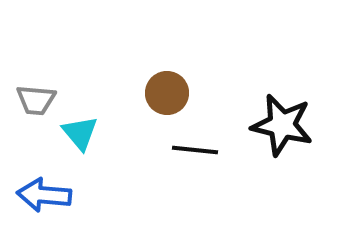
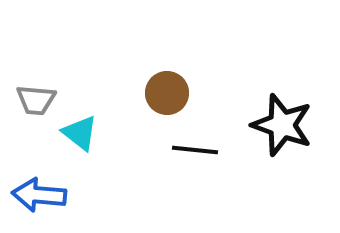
black star: rotated 6 degrees clockwise
cyan triangle: rotated 12 degrees counterclockwise
blue arrow: moved 5 px left
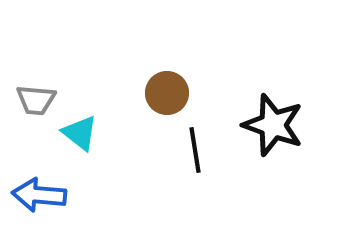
black star: moved 9 px left
black line: rotated 75 degrees clockwise
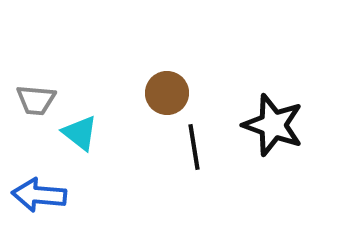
black line: moved 1 px left, 3 px up
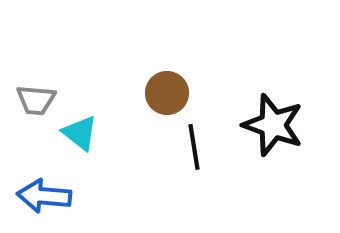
blue arrow: moved 5 px right, 1 px down
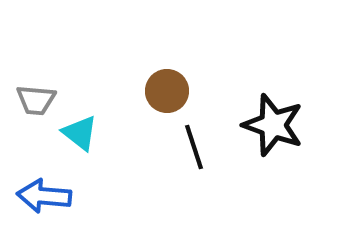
brown circle: moved 2 px up
black line: rotated 9 degrees counterclockwise
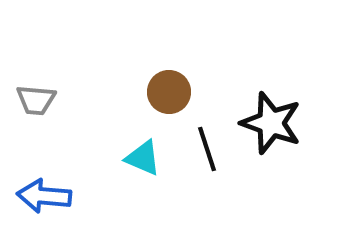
brown circle: moved 2 px right, 1 px down
black star: moved 2 px left, 2 px up
cyan triangle: moved 63 px right, 25 px down; rotated 15 degrees counterclockwise
black line: moved 13 px right, 2 px down
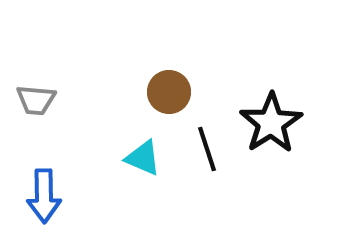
black star: rotated 20 degrees clockwise
blue arrow: rotated 96 degrees counterclockwise
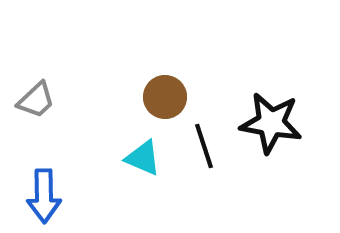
brown circle: moved 4 px left, 5 px down
gray trapezoid: rotated 48 degrees counterclockwise
black star: rotated 30 degrees counterclockwise
black line: moved 3 px left, 3 px up
